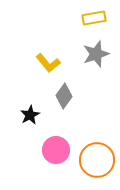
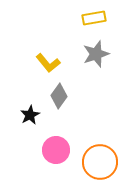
gray diamond: moved 5 px left
orange circle: moved 3 px right, 2 px down
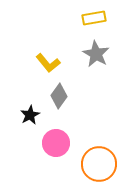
gray star: rotated 24 degrees counterclockwise
pink circle: moved 7 px up
orange circle: moved 1 px left, 2 px down
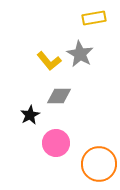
gray star: moved 16 px left
yellow L-shape: moved 1 px right, 2 px up
gray diamond: rotated 55 degrees clockwise
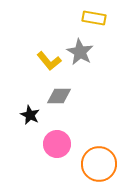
yellow rectangle: rotated 20 degrees clockwise
gray star: moved 2 px up
black star: rotated 18 degrees counterclockwise
pink circle: moved 1 px right, 1 px down
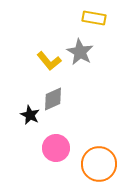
gray diamond: moved 6 px left, 3 px down; rotated 25 degrees counterclockwise
pink circle: moved 1 px left, 4 px down
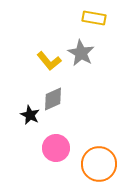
gray star: moved 1 px right, 1 px down
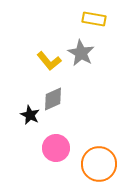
yellow rectangle: moved 1 px down
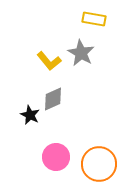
pink circle: moved 9 px down
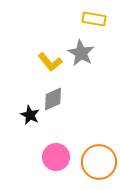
yellow L-shape: moved 1 px right, 1 px down
orange circle: moved 2 px up
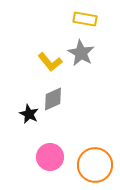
yellow rectangle: moved 9 px left
black star: moved 1 px left, 1 px up
pink circle: moved 6 px left
orange circle: moved 4 px left, 3 px down
